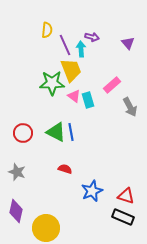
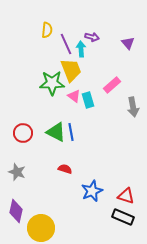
purple line: moved 1 px right, 1 px up
gray arrow: moved 3 px right; rotated 18 degrees clockwise
yellow circle: moved 5 px left
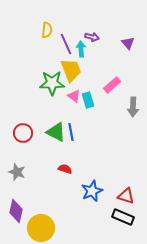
gray arrow: rotated 12 degrees clockwise
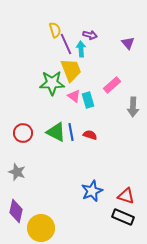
yellow semicircle: moved 8 px right; rotated 21 degrees counterclockwise
purple arrow: moved 2 px left, 2 px up
red semicircle: moved 25 px right, 34 px up
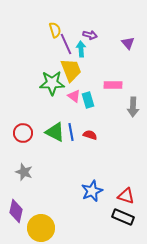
pink rectangle: moved 1 px right; rotated 42 degrees clockwise
green triangle: moved 1 px left
gray star: moved 7 px right
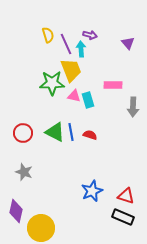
yellow semicircle: moved 7 px left, 5 px down
pink triangle: rotated 24 degrees counterclockwise
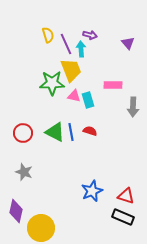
red semicircle: moved 4 px up
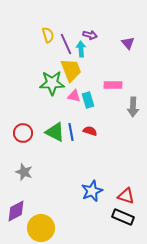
purple diamond: rotated 50 degrees clockwise
